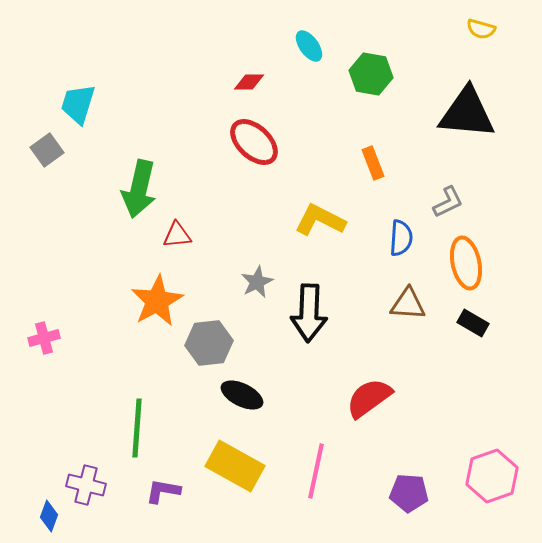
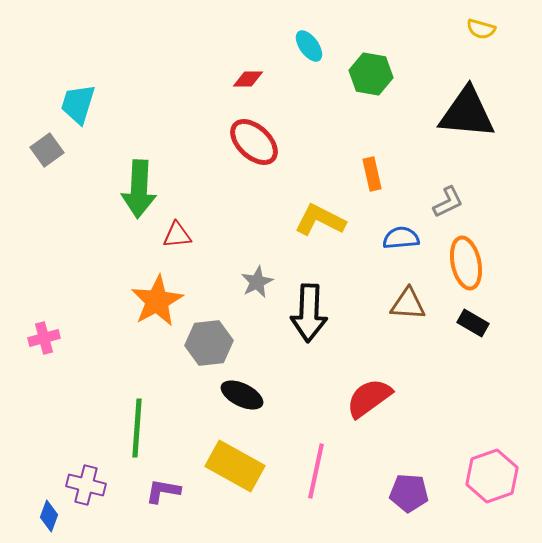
red diamond: moved 1 px left, 3 px up
orange rectangle: moved 1 px left, 11 px down; rotated 8 degrees clockwise
green arrow: rotated 10 degrees counterclockwise
blue semicircle: rotated 99 degrees counterclockwise
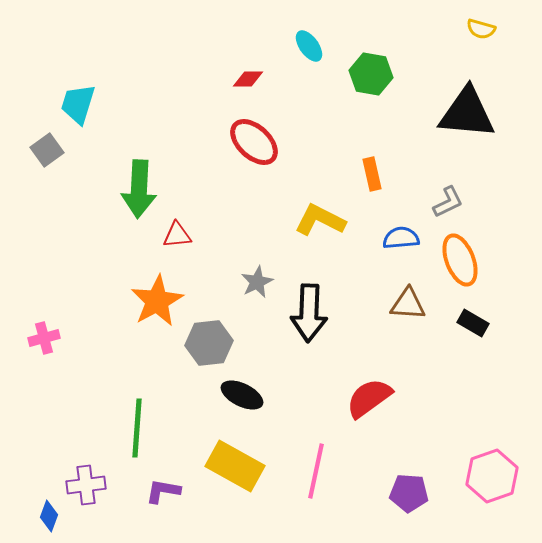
orange ellipse: moved 6 px left, 3 px up; rotated 9 degrees counterclockwise
purple cross: rotated 21 degrees counterclockwise
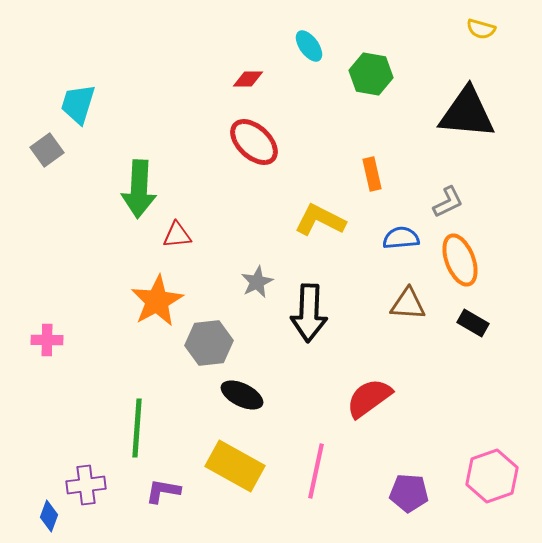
pink cross: moved 3 px right, 2 px down; rotated 16 degrees clockwise
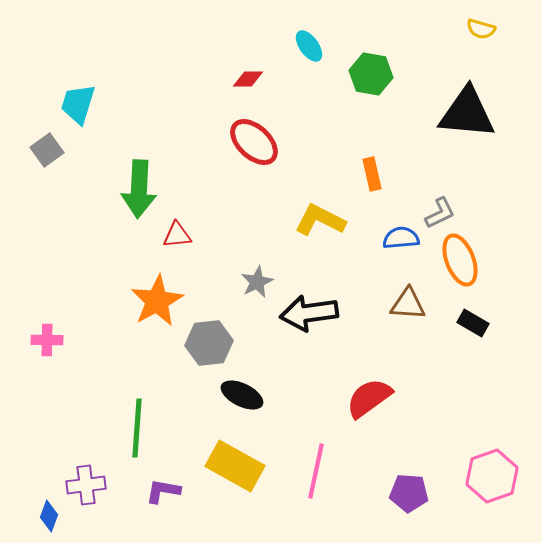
gray L-shape: moved 8 px left, 11 px down
black arrow: rotated 80 degrees clockwise
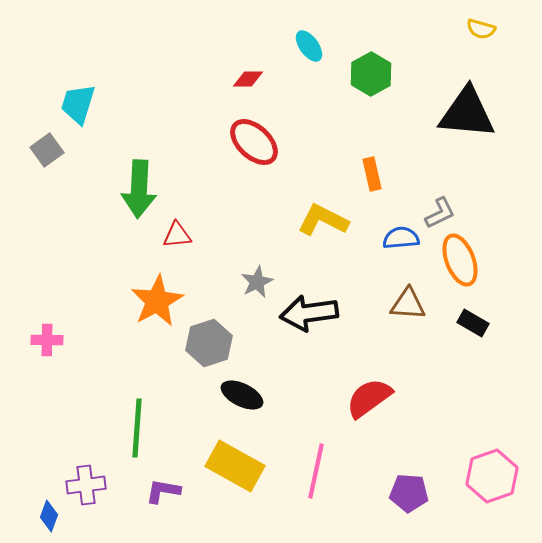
green hexagon: rotated 21 degrees clockwise
yellow L-shape: moved 3 px right
gray hexagon: rotated 12 degrees counterclockwise
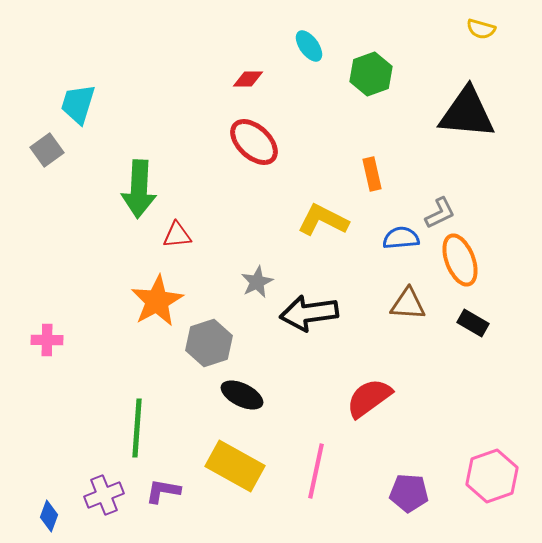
green hexagon: rotated 9 degrees clockwise
purple cross: moved 18 px right, 10 px down; rotated 15 degrees counterclockwise
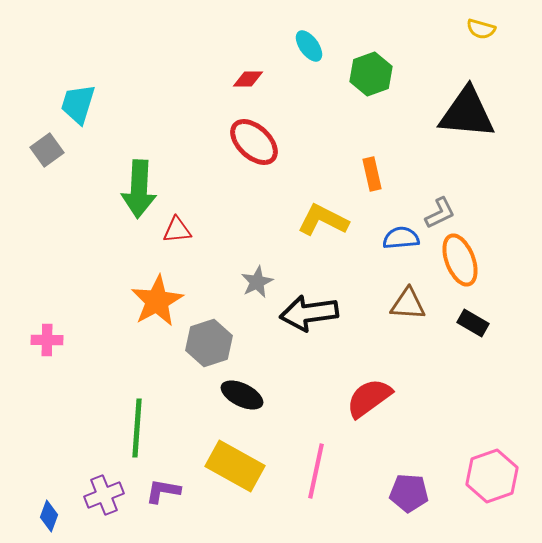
red triangle: moved 5 px up
